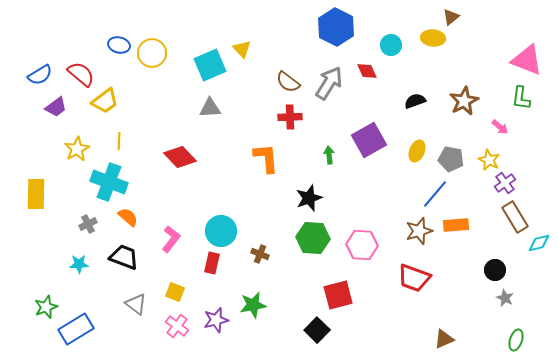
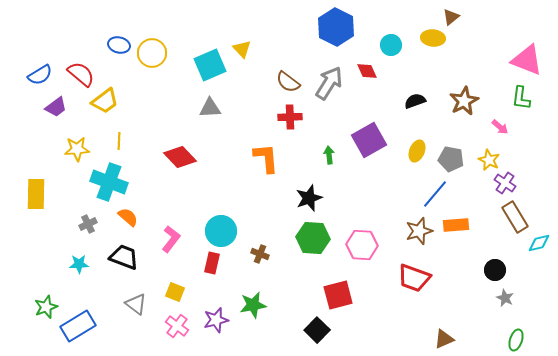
yellow star at (77, 149): rotated 25 degrees clockwise
purple cross at (505, 183): rotated 20 degrees counterclockwise
blue rectangle at (76, 329): moved 2 px right, 3 px up
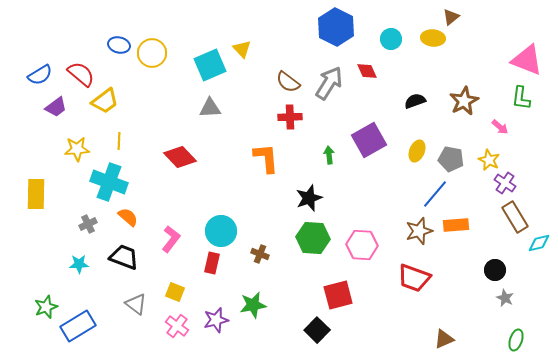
cyan circle at (391, 45): moved 6 px up
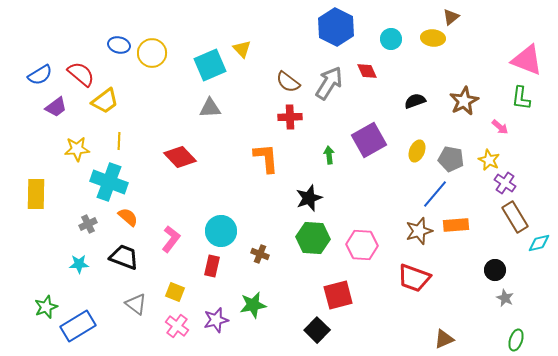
red rectangle at (212, 263): moved 3 px down
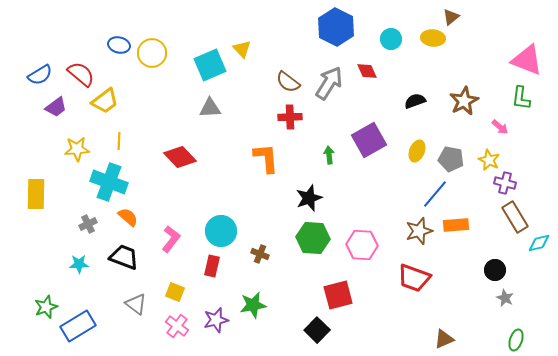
purple cross at (505, 183): rotated 20 degrees counterclockwise
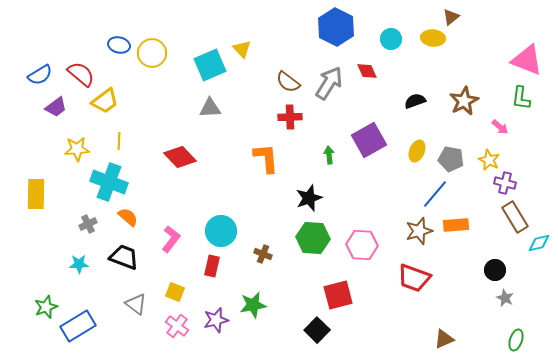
brown cross at (260, 254): moved 3 px right
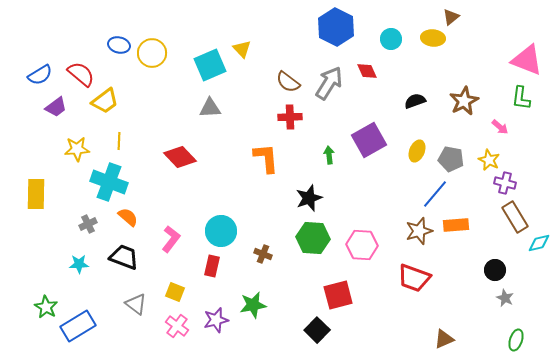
green star at (46, 307): rotated 20 degrees counterclockwise
